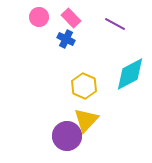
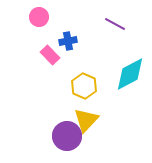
pink rectangle: moved 21 px left, 37 px down
blue cross: moved 2 px right, 2 px down; rotated 36 degrees counterclockwise
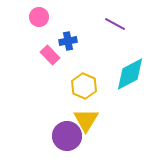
yellow triangle: rotated 12 degrees counterclockwise
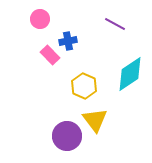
pink circle: moved 1 px right, 2 px down
cyan diamond: rotated 6 degrees counterclockwise
yellow triangle: moved 9 px right; rotated 8 degrees counterclockwise
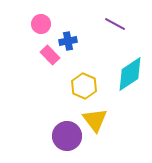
pink circle: moved 1 px right, 5 px down
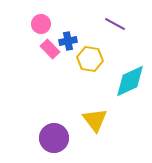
pink rectangle: moved 6 px up
cyan diamond: moved 7 px down; rotated 9 degrees clockwise
yellow hexagon: moved 6 px right, 27 px up; rotated 15 degrees counterclockwise
purple circle: moved 13 px left, 2 px down
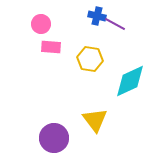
blue cross: moved 29 px right, 25 px up; rotated 24 degrees clockwise
pink rectangle: moved 1 px right, 2 px up; rotated 42 degrees counterclockwise
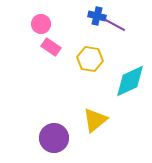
purple line: moved 1 px down
pink rectangle: rotated 30 degrees clockwise
yellow triangle: rotated 28 degrees clockwise
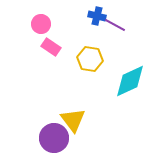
yellow triangle: moved 22 px left; rotated 28 degrees counterclockwise
